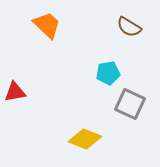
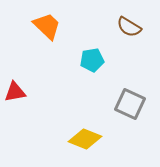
orange trapezoid: moved 1 px down
cyan pentagon: moved 16 px left, 13 px up
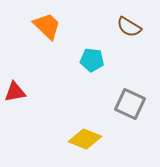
cyan pentagon: rotated 15 degrees clockwise
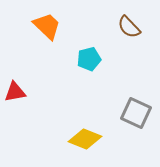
brown semicircle: rotated 15 degrees clockwise
cyan pentagon: moved 3 px left, 1 px up; rotated 20 degrees counterclockwise
gray square: moved 6 px right, 9 px down
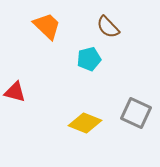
brown semicircle: moved 21 px left
red triangle: rotated 25 degrees clockwise
yellow diamond: moved 16 px up
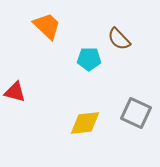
brown semicircle: moved 11 px right, 12 px down
cyan pentagon: rotated 15 degrees clockwise
yellow diamond: rotated 28 degrees counterclockwise
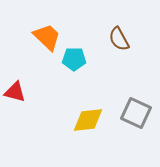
orange trapezoid: moved 11 px down
brown semicircle: rotated 15 degrees clockwise
cyan pentagon: moved 15 px left
yellow diamond: moved 3 px right, 3 px up
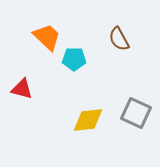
red triangle: moved 7 px right, 3 px up
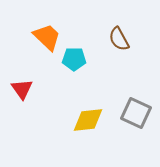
red triangle: rotated 40 degrees clockwise
